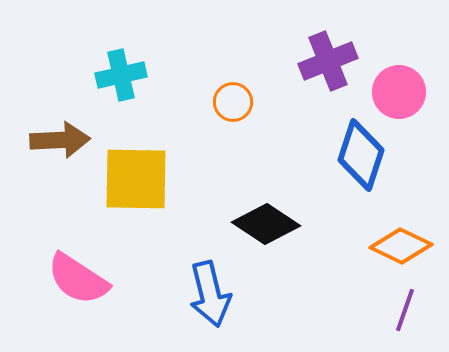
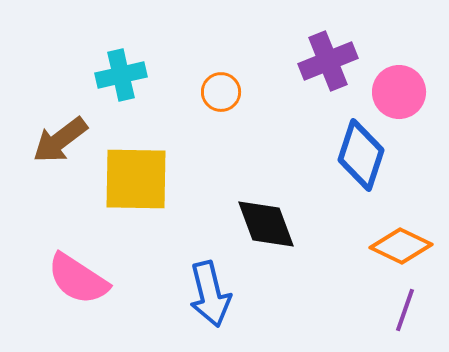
orange circle: moved 12 px left, 10 px up
brown arrow: rotated 146 degrees clockwise
black diamond: rotated 36 degrees clockwise
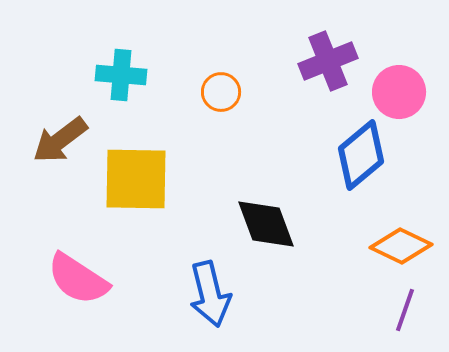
cyan cross: rotated 18 degrees clockwise
blue diamond: rotated 32 degrees clockwise
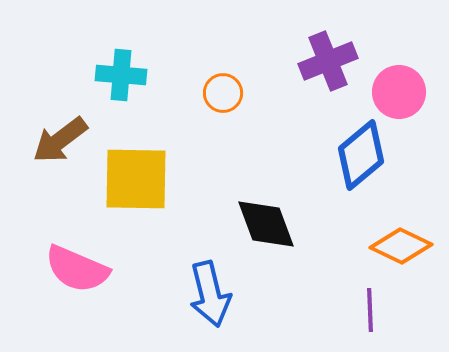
orange circle: moved 2 px right, 1 px down
pink semicircle: moved 1 px left, 10 px up; rotated 10 degrees counterclockwise
purple line: moved 35 px left; rotated 21 degrees counterclockwise
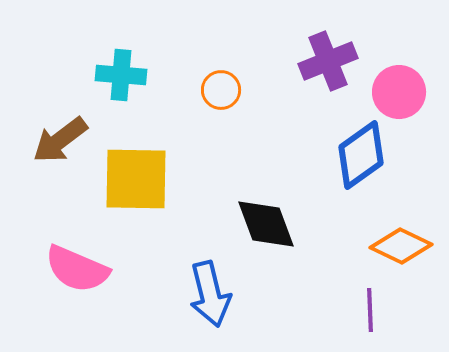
orange circle: moved 2 px left, 3 px up
blue diamond: rotated 4 degrees clockwise
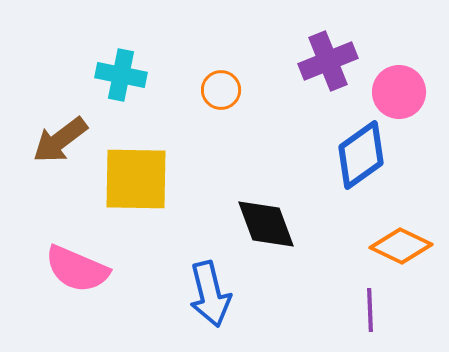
cyan cross: rotated 6 degrees clockwise
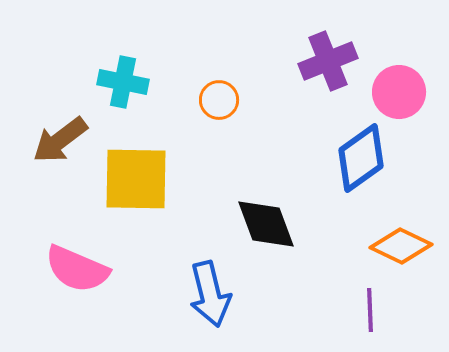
cyan cross: moved 2 px right, 7 px down
orange circle: moved 2 px left, 10 px down
blue diamond: moved 3 px down
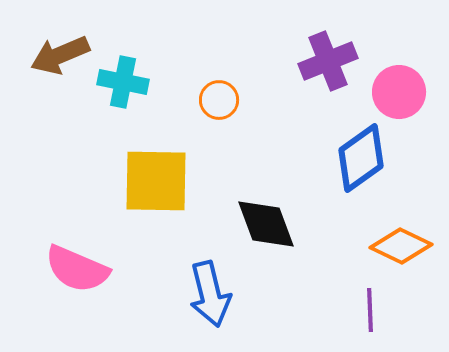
brown arrow: moved 85 px up; rotated 14 degrees clockwise
yellow square: moved 20 px right, 2 px down
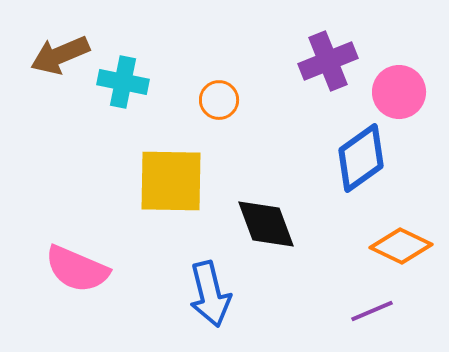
yellow square: moved 15 px right
purple line: moved 2 px right, 1 px down; rotated 69 degrees clockwise
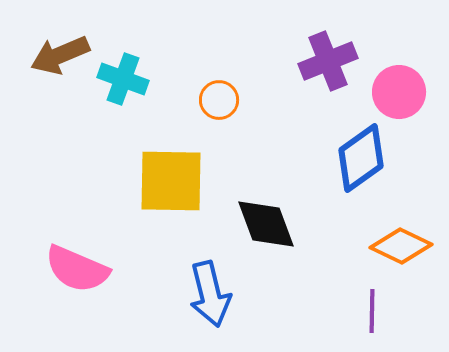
cyan cross: moved 3 px up; rotated 9 degrees clockwise
purple line: rotated 66 degrees counterclockwise
